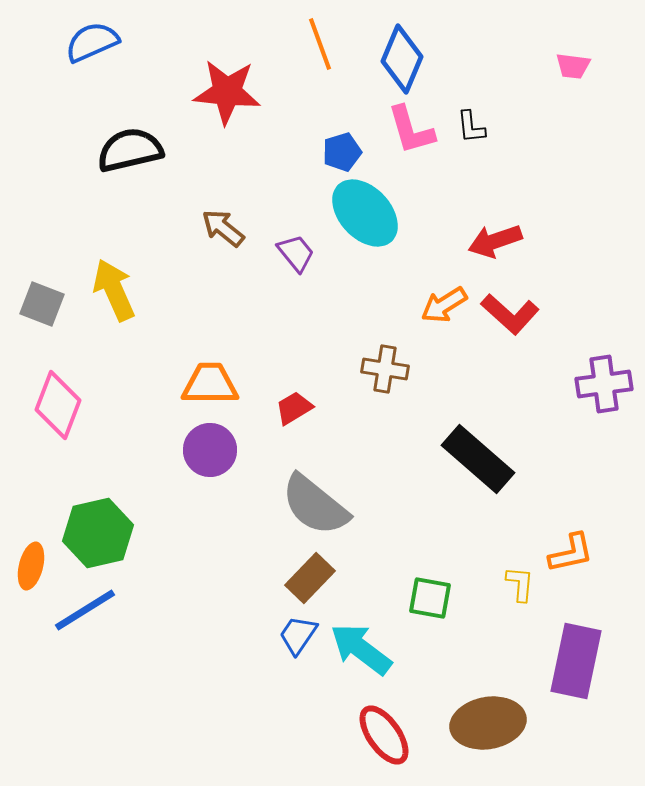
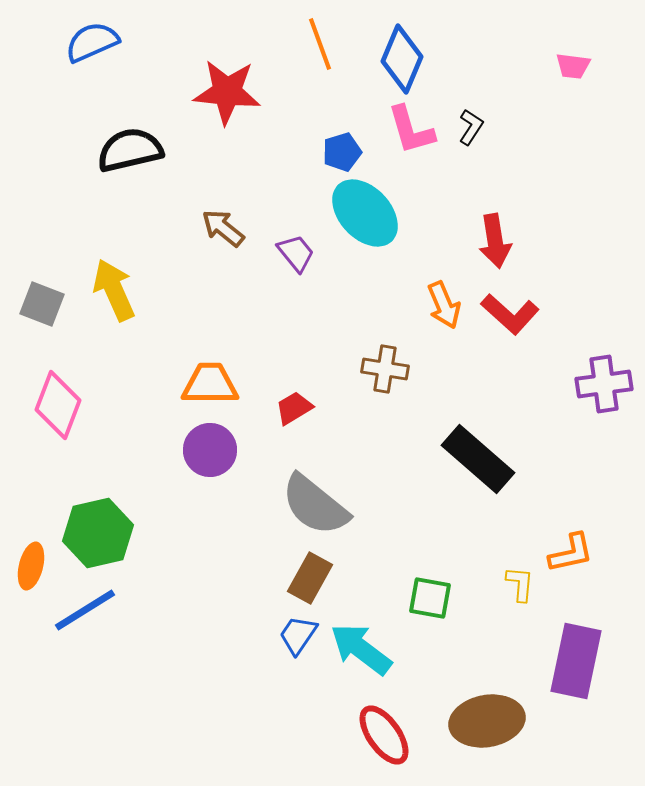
black L-shape: rotated 141 degrees counterclockwise
red arrow: rotated 80 degrees counterclockwise
orange arrow: rotated 81 degrees counterclockwise
brown rectangle: rotated 15 degrees counterclockwise
brown ellipse: moved 1 px left, 2 px up
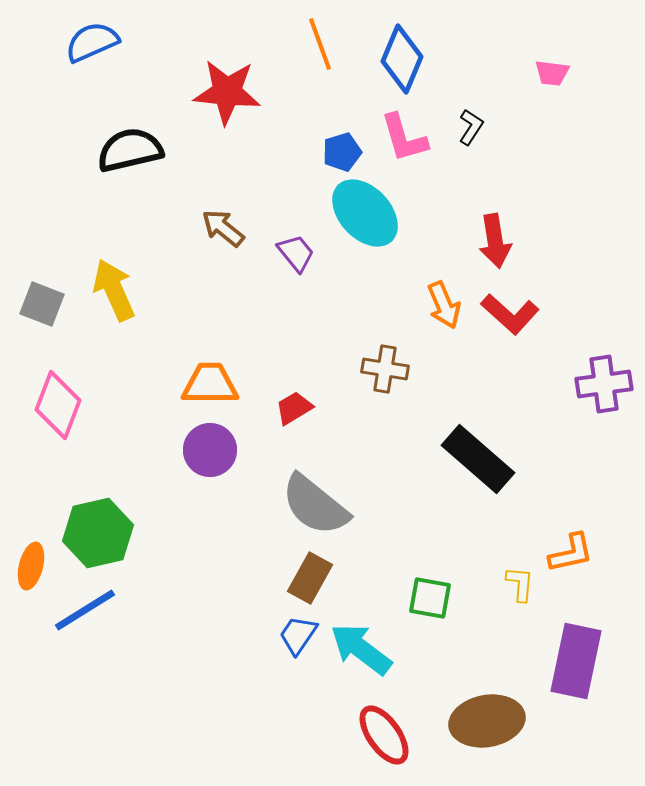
pink trapezoid: moved 21 px left, 7 px down
pink L-shape: moved 7 px left, 8 px down
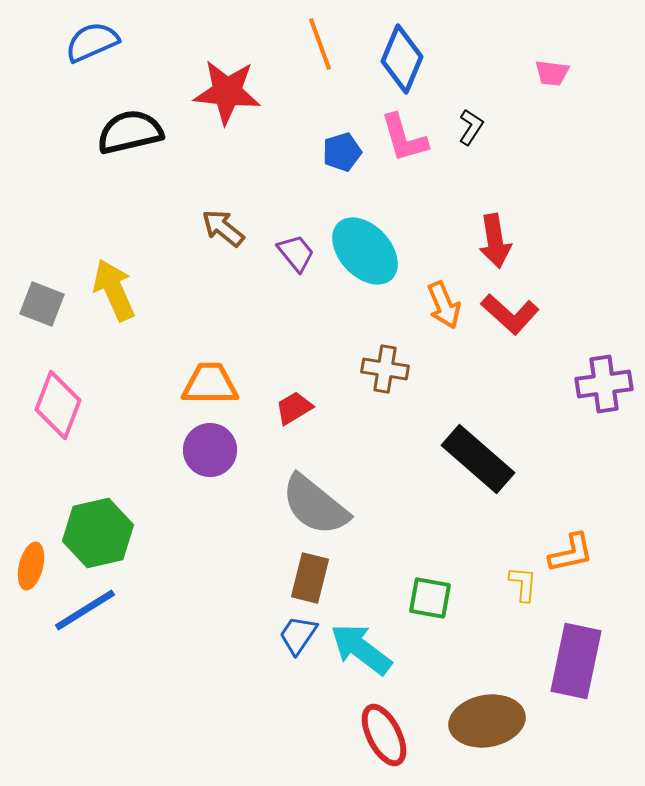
black semicircle: moved 18 px up
cyan ellipse: moved 38 px down
brown rectangle: rotated 15 degrees counterclockwise
yellow L-shape: moved 3 px right
red ellipse: rotated 8 degrees clockwise
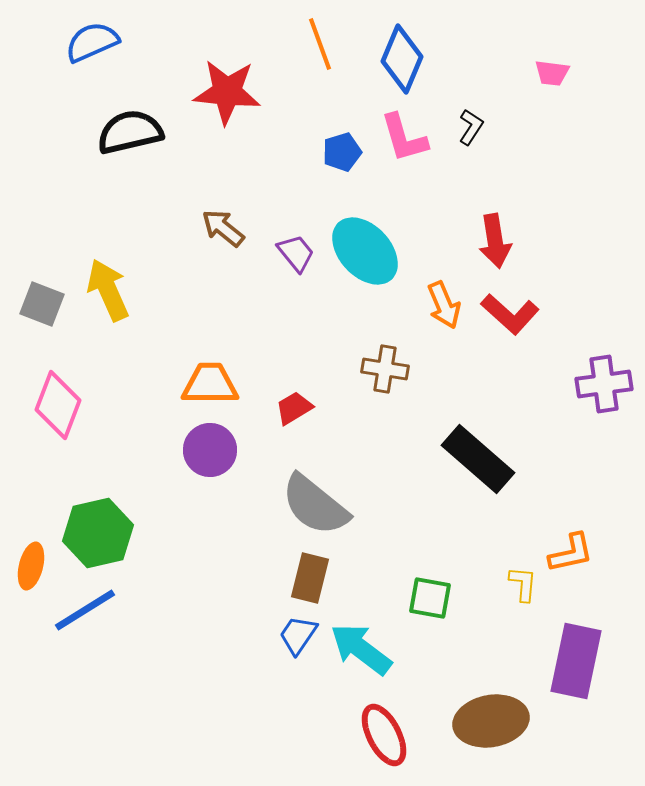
yellow arrow: moved 6 px left
brown ellipse: moved 4 px right
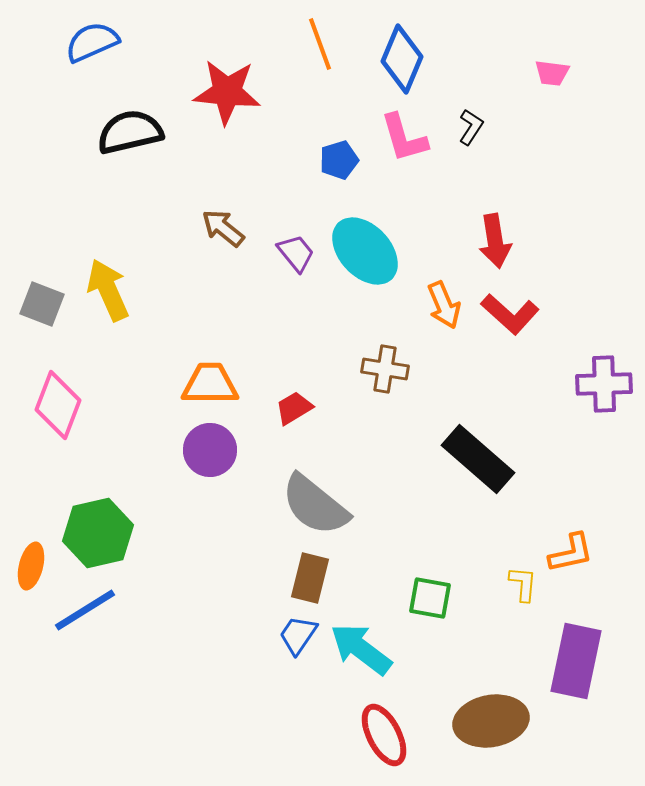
blue pentagon: moved 3 px left, 8 px down
purple cross: rotated 6 degrees clockwise
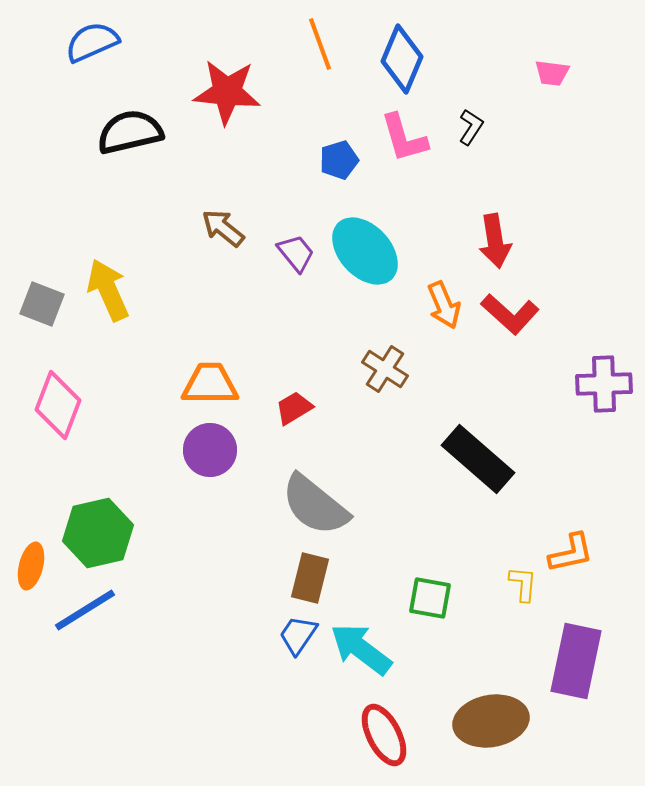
brown cross: rotated 24 degrees clockwise
